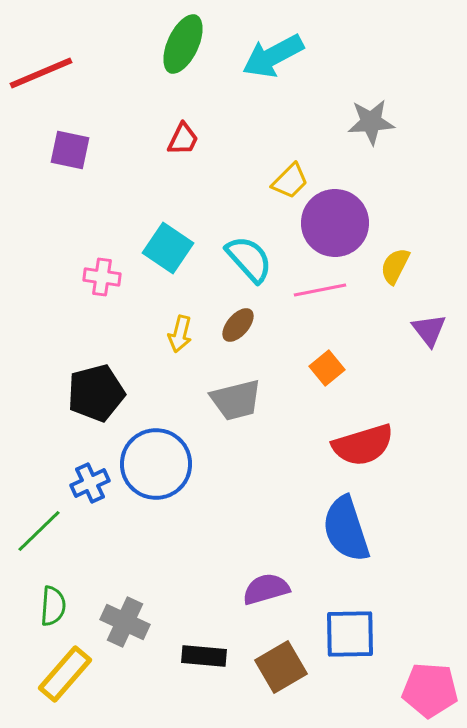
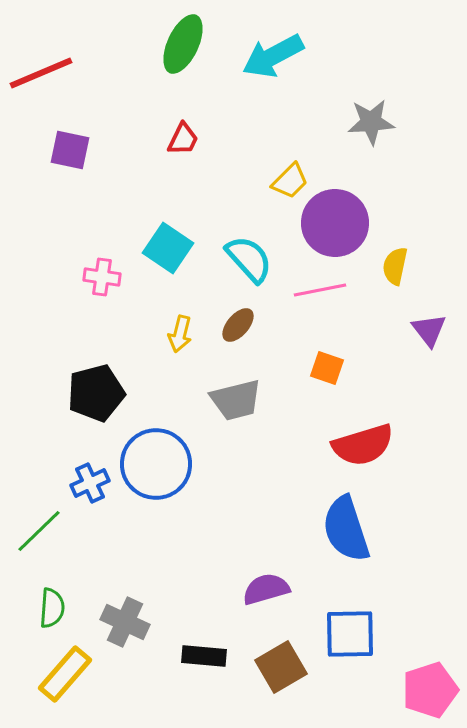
yellow semicircle: rotated 15 degrees counterclockwise
orange square: rotated 32 degrees counterclockwise
green semicircle: moved 1 px left, 2 px down
pink pentagon: rotated 22 degrees counterclockwise
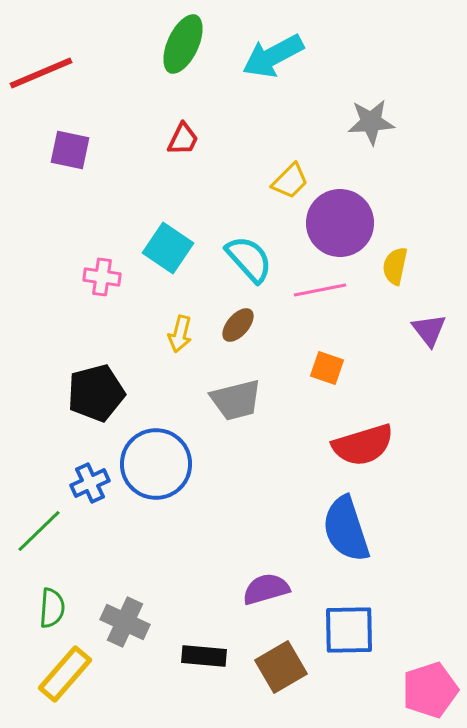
purple circle: moved 5 px right
blue square: moved 1 px left, 4 px up
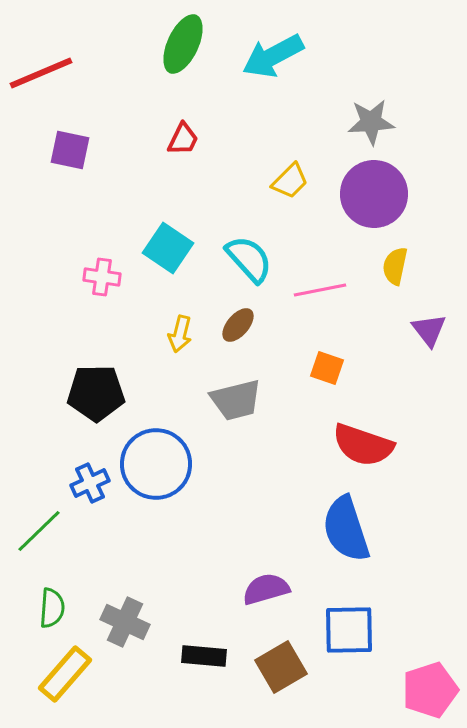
purple circle: moved 34 px right, 29 px up
black pentagon: rotated 14 degrees clockwise
red semicircle: rotated 36 degrees clockwise
